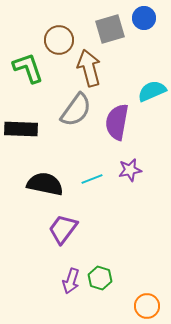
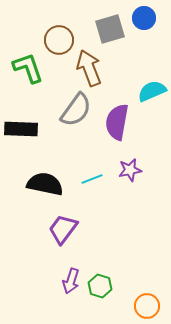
brown arrow: rotated 6 degrees counterclockwise
green hexagon: moved 8 px down
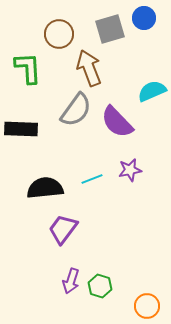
brown circle: moved 6 px up
green L-shape: rotated 16 degrees clockwise
purple semicircle: rotated 54 degrees counterclockwise
black semicircle: moved 4 px down; rotated 18 degrees counterclockwise
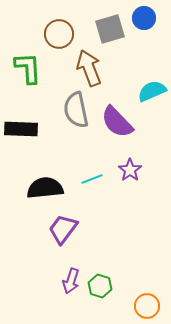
gray semicircle: rotated 132 degrees clockwise
purple star: rotated 25 degrees counterclockwise
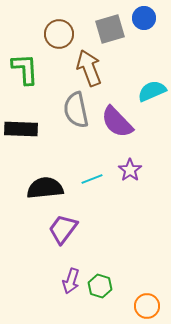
green L-shape: moved 3 px left, 1 px down
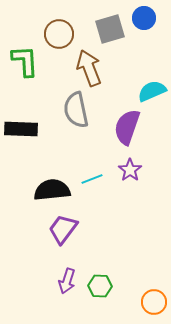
green L-shape: moved 8 px up
purple semicircle: moved 10 px right, 5 px down; rotated 63 degrees clockwise
black semicircle: moved 7 px right, 2 px down
purple arrow: moved 4 px left
green hexagon: rotated 15 degrees counterclockwise
orange circle: moved 7 px right, 4 px up
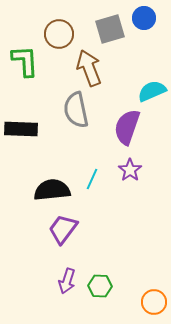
cyan line: rotated 45 degrees counterclockwise
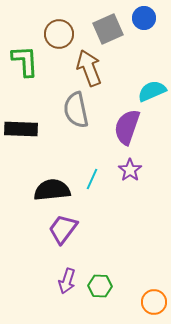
gray square: moved 2 px left; rotated 8 degrees counterclockwise
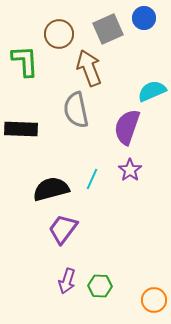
black semicircle: moved 1 px left, 1 px up; rotated 9 degrees counterclockwise
orange circle: moved 2 px up
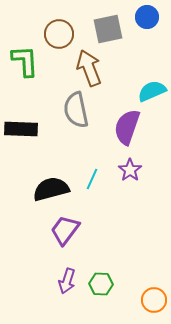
blue circle: moved 3 px right, 1 px up
gray square: rotated 12 degrees clockwise
purple trapezoid: moved 2 px right, 1 px down
green hexagon: moved 1 px right, 2 px up
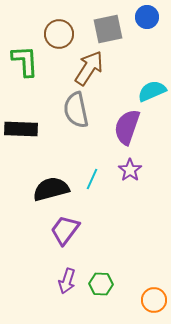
brown arrow: rotated 54 degrees clockwise
